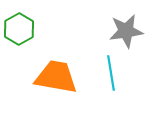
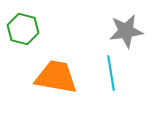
green hexagon: moved 4 px right; rotated 16 degrees counterclockwise
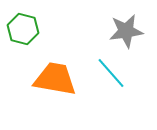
cyan line: rotated 32 degrees counterclockwise
orange trapezoid: moved 1 px left, 2 px down
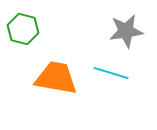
cyan line: rotated 32 degrees counterclockwise
orange trapezoid: moved 1 px right, 1 px up
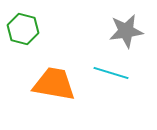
orange trapezoid: moved 2 px left, 6 px down
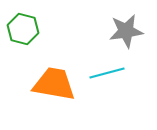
cyan line: moved 4 px left; rotated 32 degrees counterclockwise
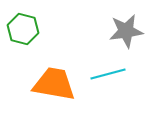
cyan line: moved 1 px right, 1 px down
